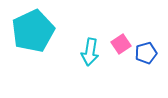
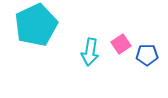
cyan pentagon: moved 3 px right, 6 px up
blue pentagon: moved 1 px right, 2 px down; rotated 15 degrees clockwise
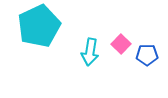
cyan pentagon: moved 3 px right, 1 px down
pink square: rotated 12 degrees counterclockwise
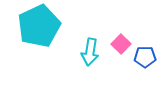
blue pentagon: moved 2 px left, 2 px down
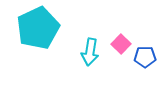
cyan pentagon: moved 1 px left, 2 px down
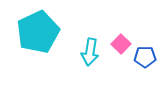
cyan pentagon: moved 4 px down
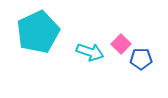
cyan arrow: rotated 80 degrees counterclockwise
blue pentagon: moved 4 px left, 2 px down
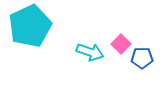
cyan pentagon: moved 8 px left, 6 px up
blue pentagon: moved 1 px right, 1 px up
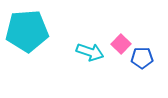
cyan pentagon: moved 3 px left, 5 px down; rotated 21 degrees clockwise
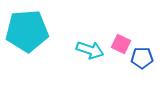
pink square: rotated 18 degrees counterclockwise
cyan arrow: moved 2 px up
